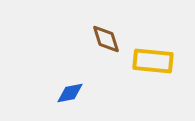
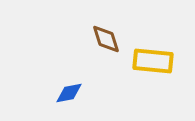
blue diamond: moved 1 px left
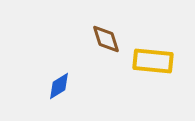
blue diamond: moved 10 px left, 7 px up; rotated 20 degrees counterclockwise
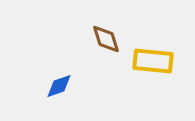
blue diamond: rotated 12 degrees clockwise
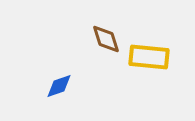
yellow rectangle: moved 4 px left, 4 px up
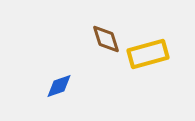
yellow rectangle: moved 1 px left, 3 px up; rotated 21 degrees counterclockwise
